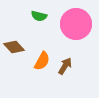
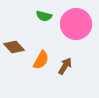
green semicircle: moved 5 px right
orange semicircle: moved 1 px left, 1 px up
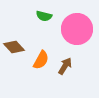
pink circle: moved 1 px right, 5 px down
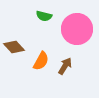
orange semicircle: moved 1 px down
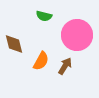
pink circle: moved 6 px down
brown diamond: moved 3 px up; rotated 30 degrees clockwise
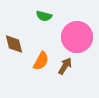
pink circle: moved 2 px down
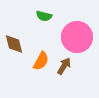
brown arrow: moved 1 px left
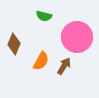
brown diamond: rotated 35 degrees clockwise
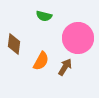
pink circle: moved 1 px right, 1 px down
brown diamond: rotated 15 degrees counterclockwise
brown arrow: moved 1 px right, 1 px down
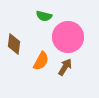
pink circle: moved 10 px left, 1 px up
